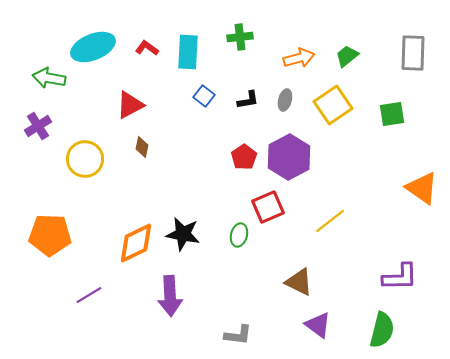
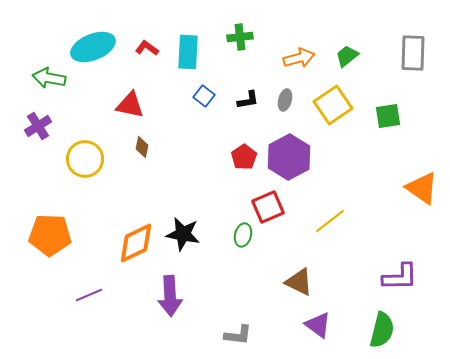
red triangle: rotated 40 degrees clockwise
green square: moved 4 px left, 2 px down
green ellipse: moved 4 px right
purple line: rotated 8 degrees clockwise
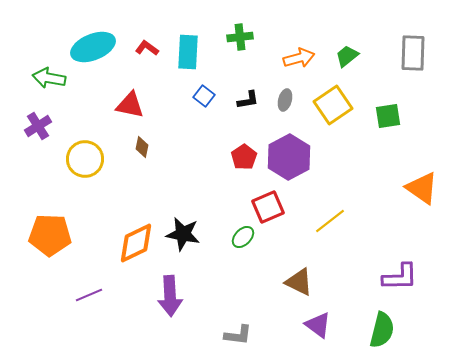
green ellipse: moved 2 px down; rotated 30 degrees clockwise
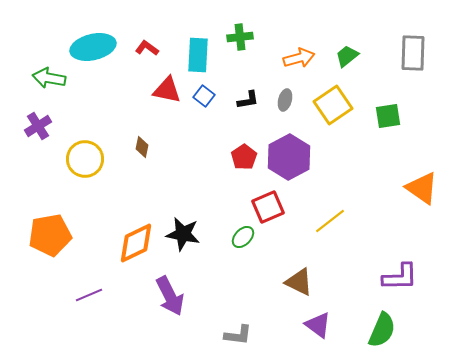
cyan ellipse: rotated 9 degrees clockwise
cyan rectangle: moved 10 px right, 3 px down
red triangle: moved 37 px right, 15 px up
orange pentagon: rotated 12 degrees counterclockwise
purple arrow: rotated 24 degrees counterclockwise
green semicircle: rotated 9 degrees clockwise
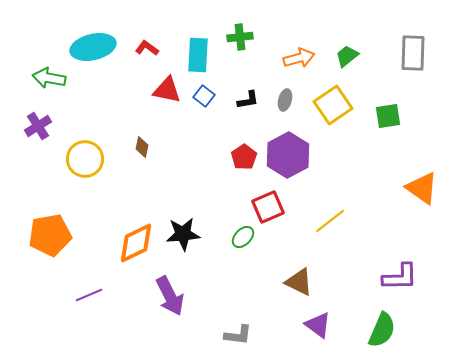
purple hexagon: moved 1 px left, 2 px up
black star: rotated 16 degrees counterclockwise
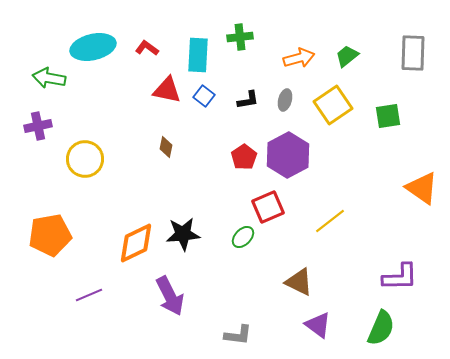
purple cross: rotated 20 degrees clockwise
brown diamond: moved 24 px right
green semicircle: moved 1 px left, 2 px up
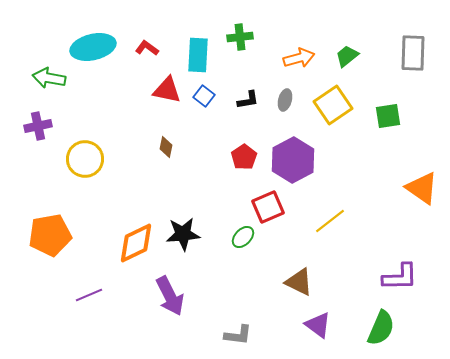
purple hexagon: moved 5 px right, 5 px down
